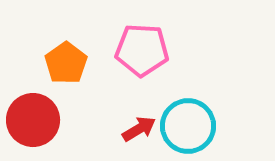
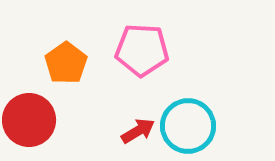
red circle: moved 4 px left
red arrow: moved 1 px left, 2 px down
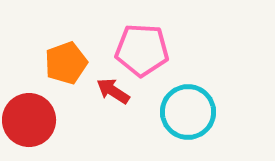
orange pentagon: rotated 15 degrees clockwise
cyan circle: moved 14 px up
red arrow: moved 25 px left, 40 px up; rotated 116 degrees counterclockwise
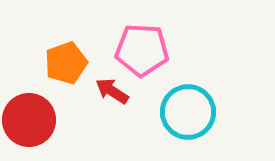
red arrow: moved 1 px left
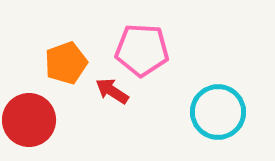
cyan circle: moved 30 px right
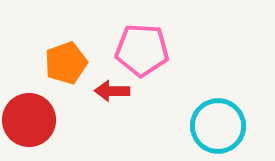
red arrow: rotated 32 degrees counterclockwise
cyan circle: moved 14 px down
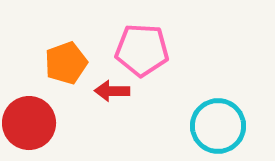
red circle: moved 3 px down
